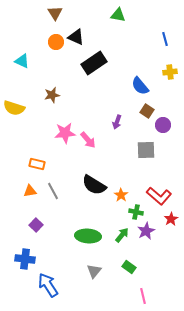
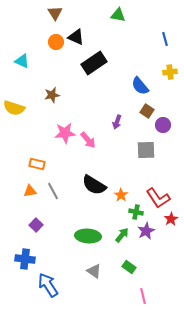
red L-shape: moved 1 px left, 2 px down; rotated 15 degrees clockwise
gray triangle: rotated 35 degrees counterclockwise
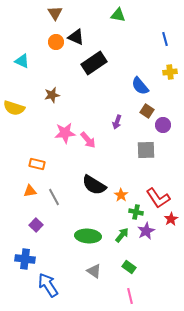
gray line: moved 1 px right, 6 px down
pink line: moved 13 px left
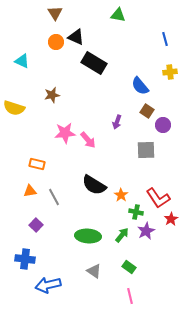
black rectangle: rotated 65 degrees clockwise
blue arrow: rotated 70 degrees counterclockwise
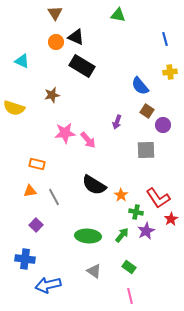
black rectangle: moved 12 px left, 3 px down
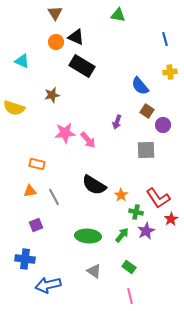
purple square: rotated 24 degrees clockwise
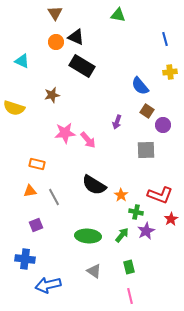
red L-shape: moved 2 px right, 3 px up; rotated 35 degrees counterclockwise
green rectangle: rotated 40 degrees clockwise
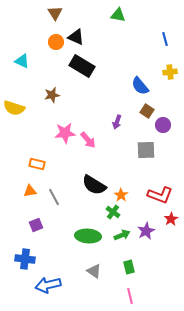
green cross: moved 23 px left; rotated 24 degrees clockwise
green arrow: rotated 28 degrees clockwise
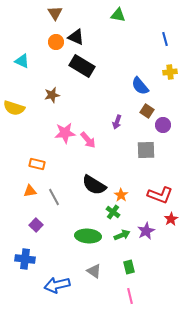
purple square: rotated 24 degrees counterclockwise
blue arrow: moved 9 px right
